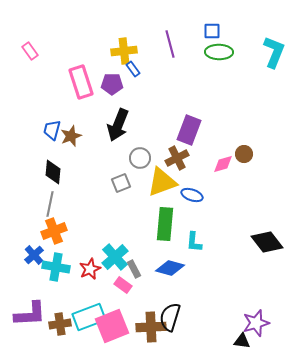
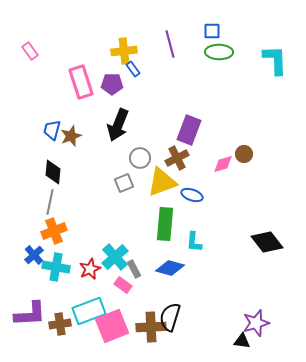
cyan L-shape at (274, 52): moved 1 px right, 8 px down; rotated 24 degrees counterclockwise
gray square at (121, 183): moved 3 px right
gray line at (50, 204): moved 2 px up
cyan rectangle at (89, 317): moved 6 px up
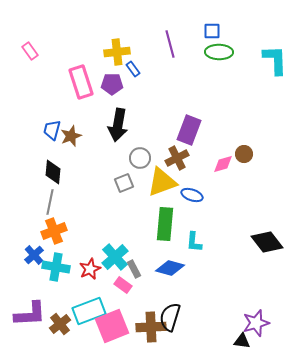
yellow cross at (124, 51): moved 7 px left, 1 px down
black arrow at (118, 125): rotated 12 degrees counterclockwise
brown cross at (60, 324): rotated 30 degrees counterclockwise
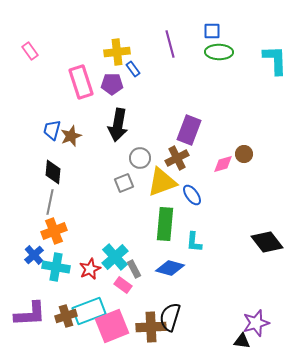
blue ellipse at (192, 195): rotated 35 degrees clockwise
brown cross at (60, 324): moved 6 px right, 8 px up; rotated 20 degrees clockwise
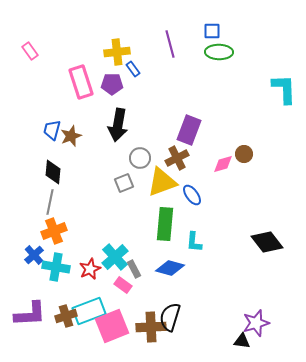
cyan L-shape at (275, 60): moved 9 px right, 29 px down
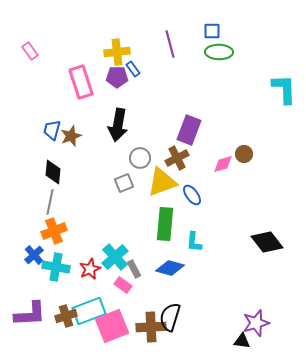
purple pentagon at (112, 84): moved 5 px right, 7 px up
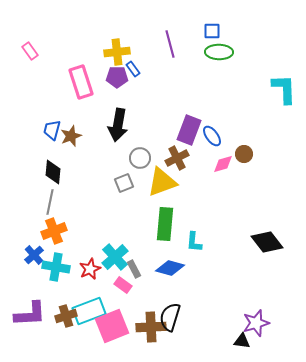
blue ellipse at (192, 195): moved 20 px right, 59 px up
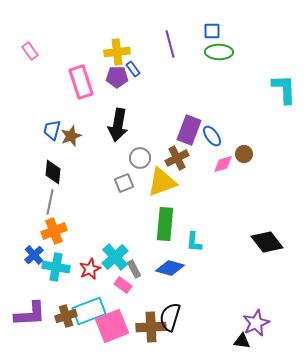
purple star at (256, 323): rotated 8 degrees counterclockwise
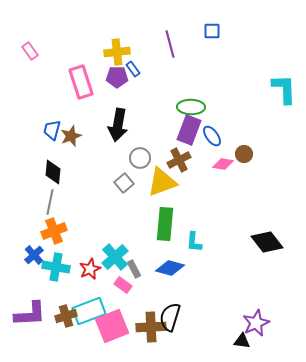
green ellipse at (219, 52): moved 28 px left, 55 px down
brown cross at (177, 158): moved 2 px right, 2 px down
pink diamond at (223, 164): rotated 25 degrees clockwise
gray square at (124, 183): rotated 18 degrees counterclockwise
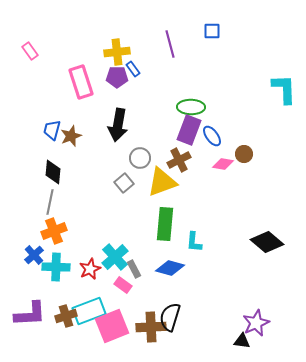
black diamond at (267, 242): rotated 12 degrees counterclockwise
cyan cross at (56, 267): rotated 8 degrees counterclockwise
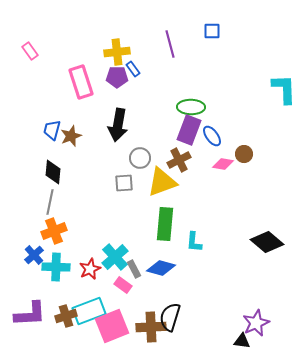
gray square at (124, 183): rotated 36 degrees clockwise
blue diamond at (170, 268): moved 9 px left
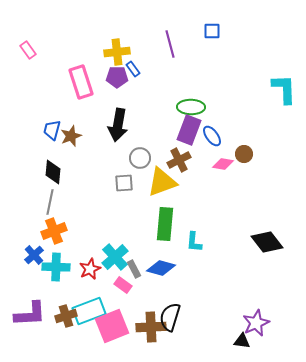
pink rectangle at (30, 51): moved 2 px left, 1 px up
black diamond at (267, 242): rotated 12 degrees clockwise
